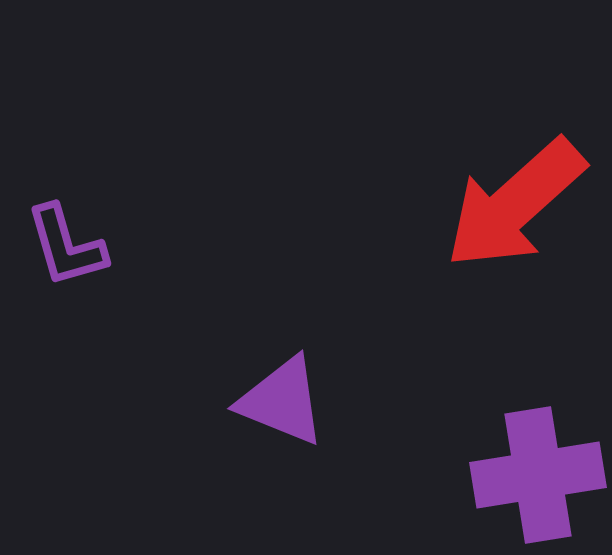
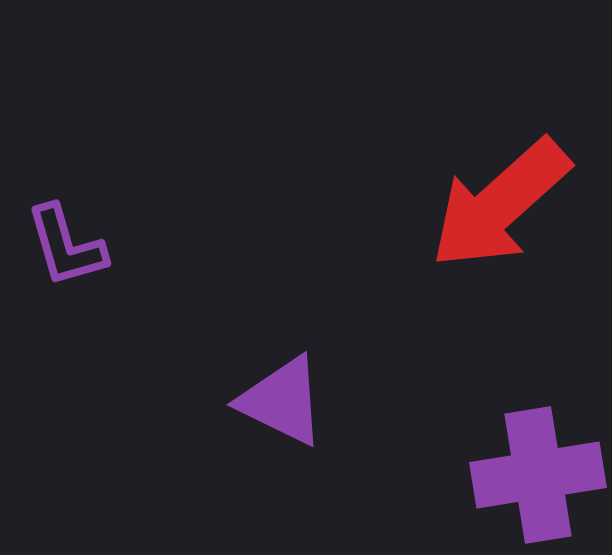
red arrow: moved 15 px left
purple triangle: rotated 4 degrees clockwise
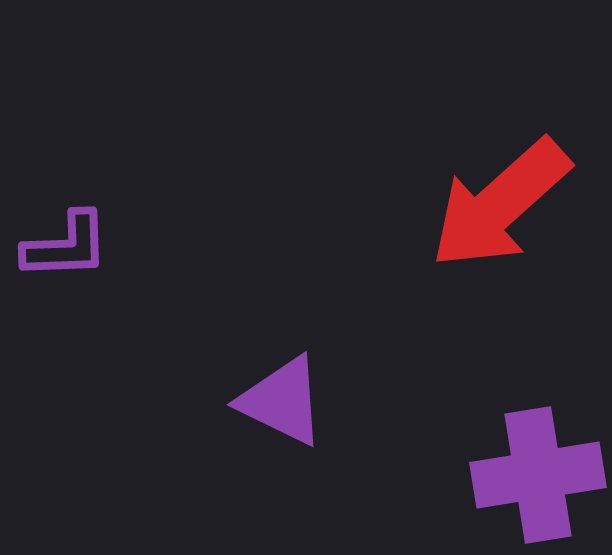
purple L-shape: rotated 76 degrees counterclockwise
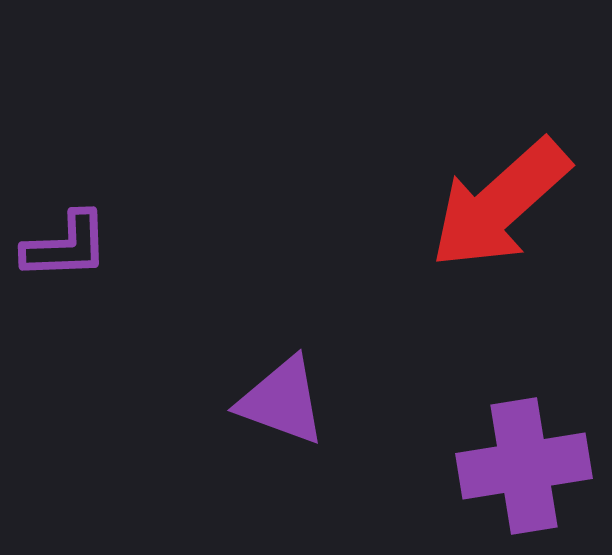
purple triangle: rotated 6 degrees counterclockwise
purple cross: moved 14 px left, 9 px up
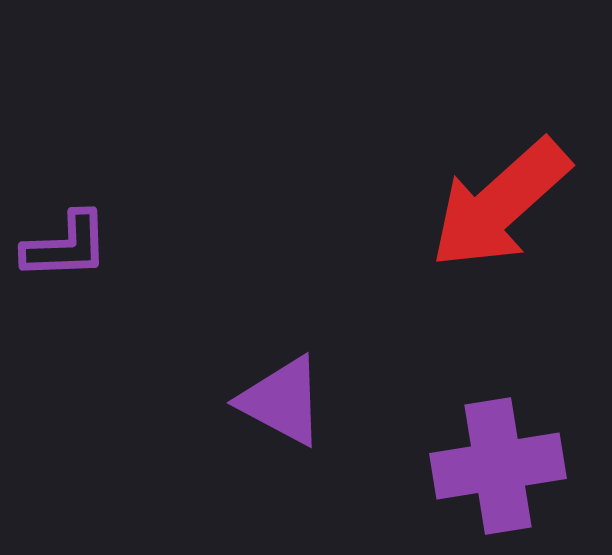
purple triangle: rotated 8 degrees clockwise
purple cross: moved 26 px left
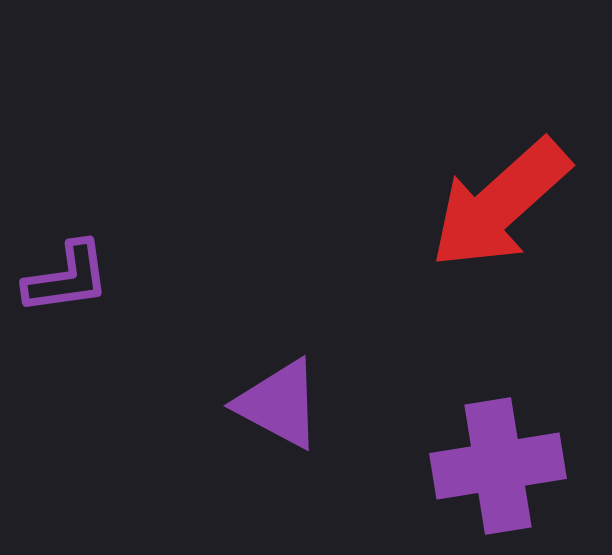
purple L-shape: moved 1 px right, 32 px down; rotated 6 degrees counterclockwise
purple triangle: moved 3 px left, 3 px down
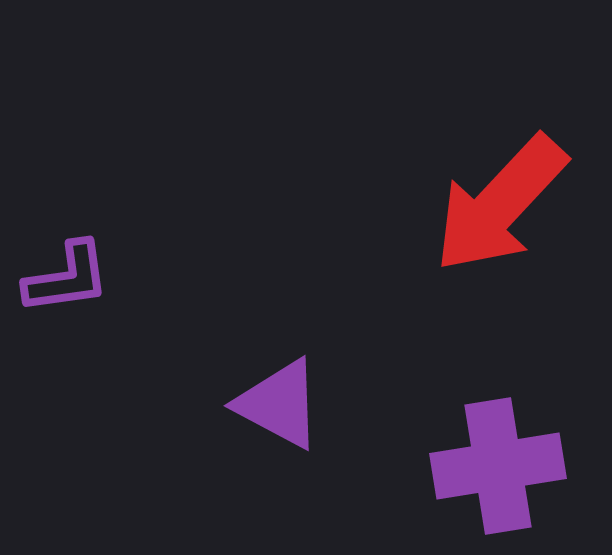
red arrow: rotated 5 degrees counterclockwise
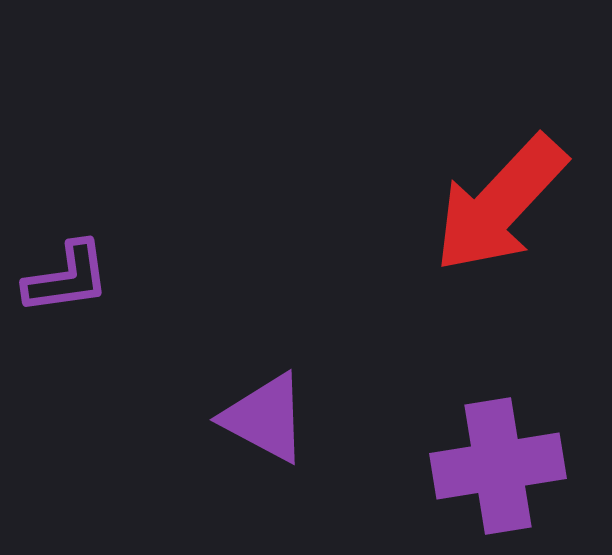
purple triangle: moved 14 px left, 14 px down
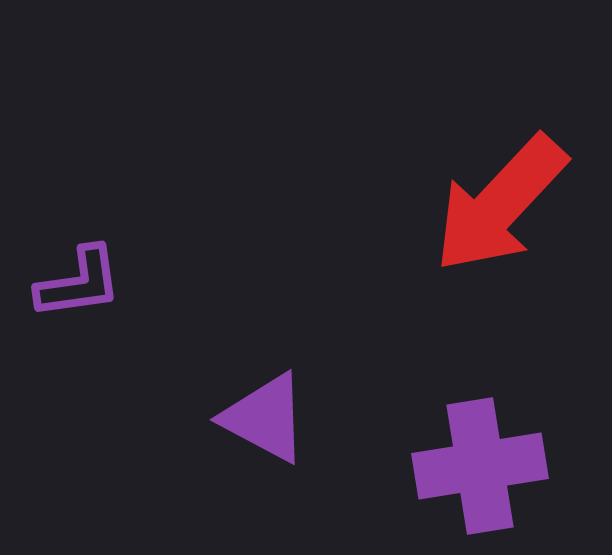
purple L-shape: moved 12 px right, 5 px down
purple cross: moved 18 px left
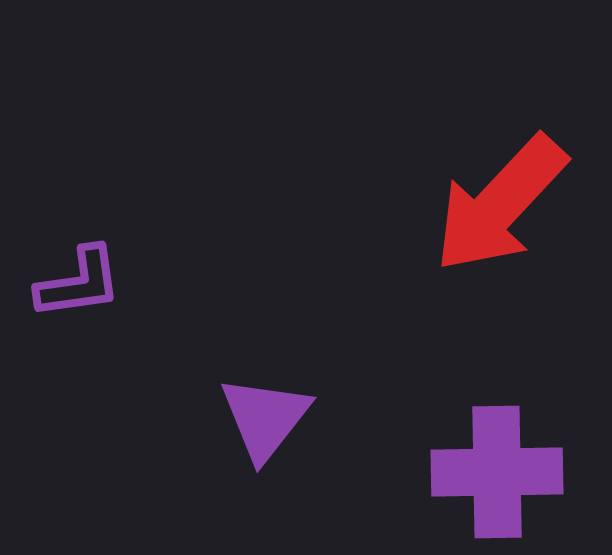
purple triangle: rotated 40 degrees clockwise
purple cross: moved 17 px right, 6 px down; rotated 8 degrees clockwise
